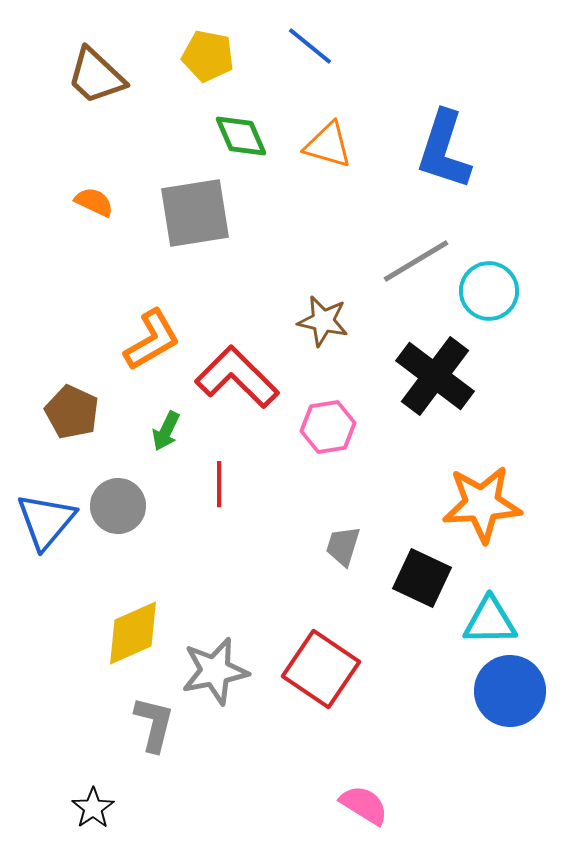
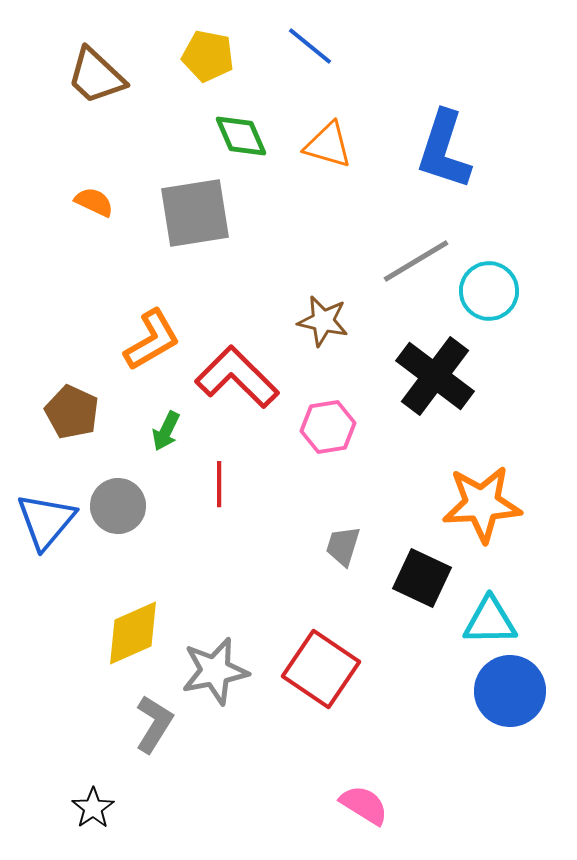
gray L-shape: rotated 18 degrees clockwise
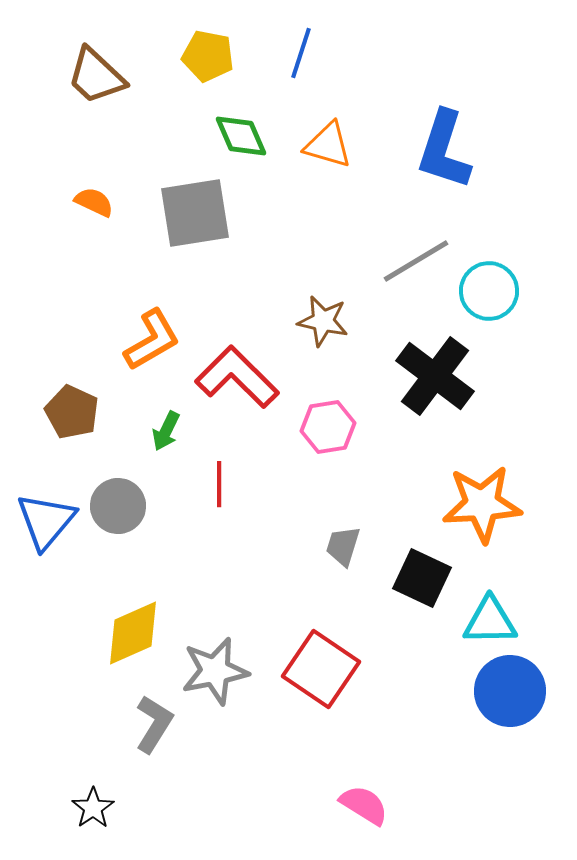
blue line: moved 9 px left, 7 px down; rotated 69 degrees clockwise
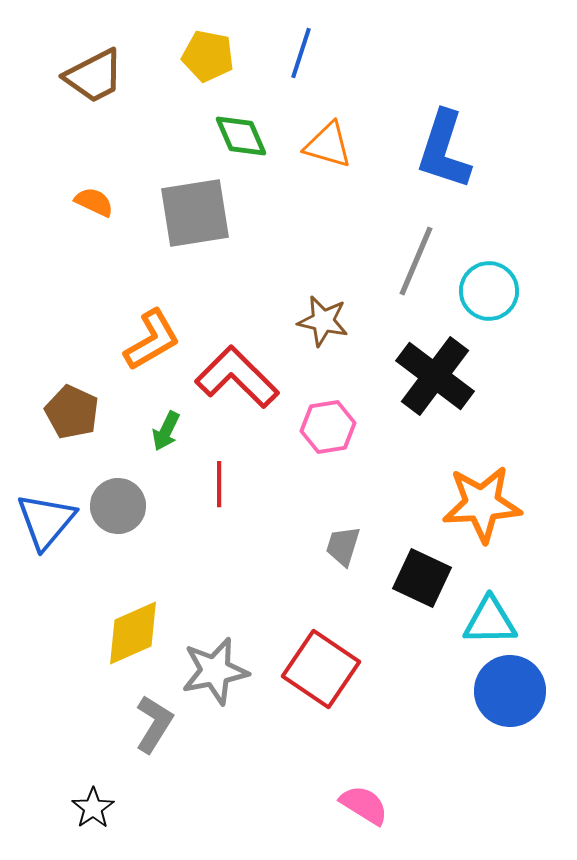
brown trapezoid: moved 2 px left; rotated 70 degrees counterclockwise
gray line: rotated 36 degrees counterclockwise
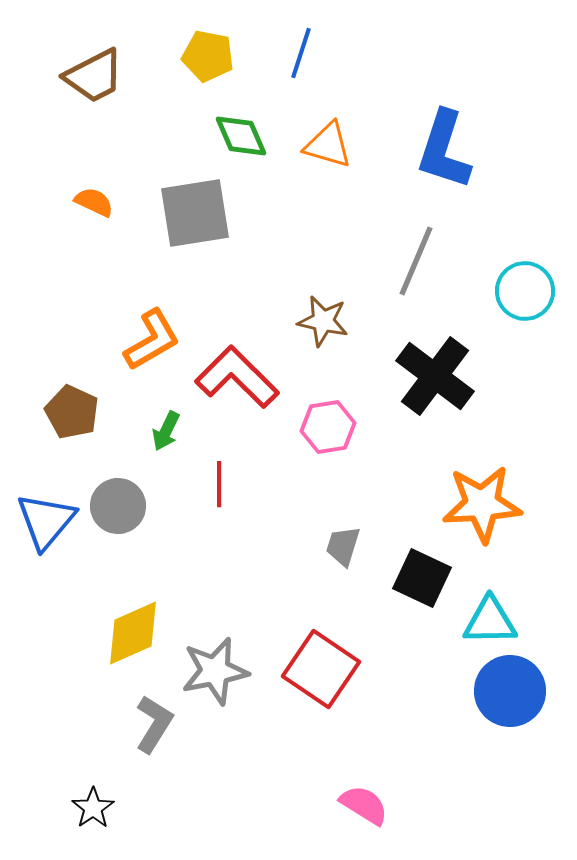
cyan circle: moved 36 px right
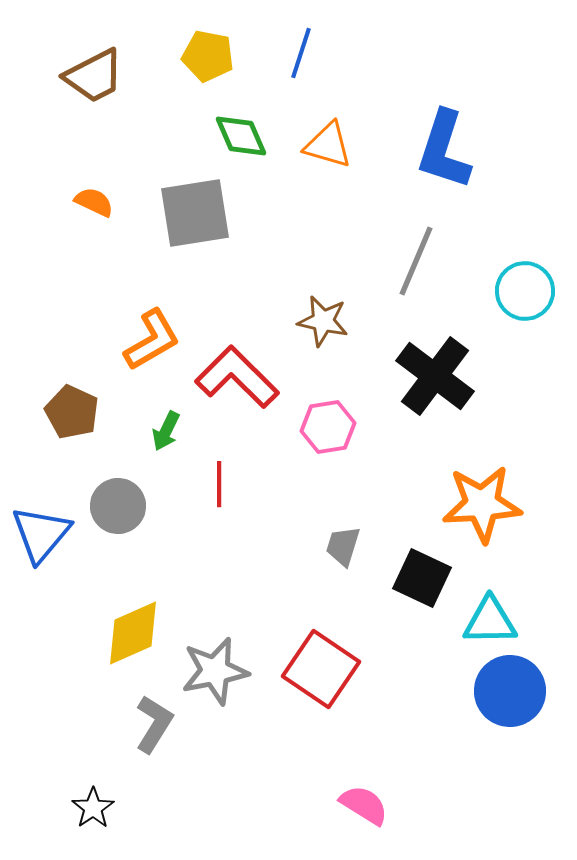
blue triangle: moved 5 px left, 13 px down
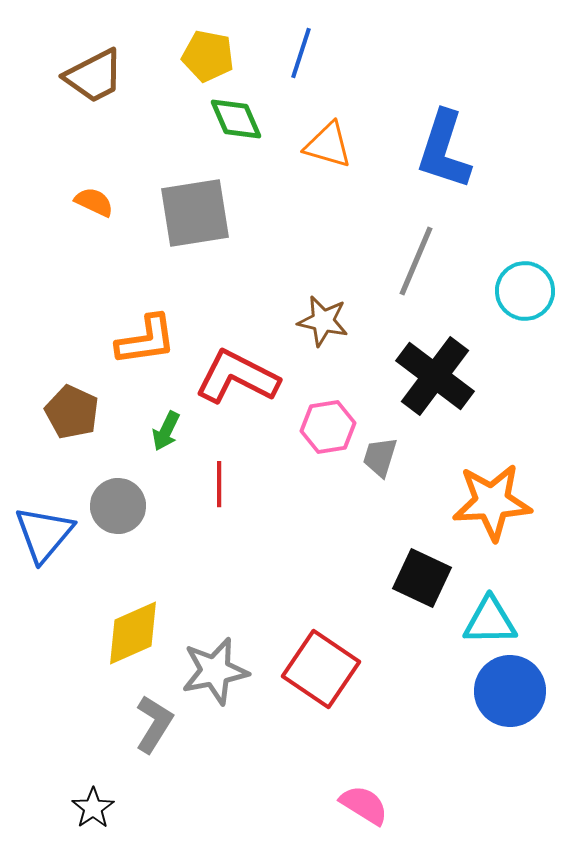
green diamond: moved 5 px left, 17 px up
orange L-shape: moved 6 px left; rotated 22 degrees clockwise
red L-shape: rotated 18 degrees counterclockwise
orange star: moved 10 px right, 2 px up
blue triangle: moved 3 px right
gray trapezoid: moved 37 px right, 89 px up
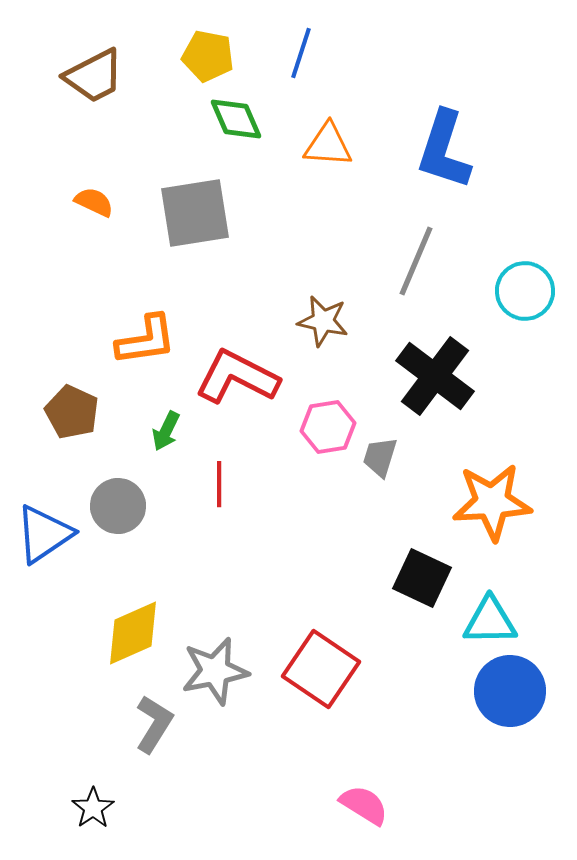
orange triangle: rotated 12 degrees counterclockwise
blue triangle: rotated 16 degrees clockwise
